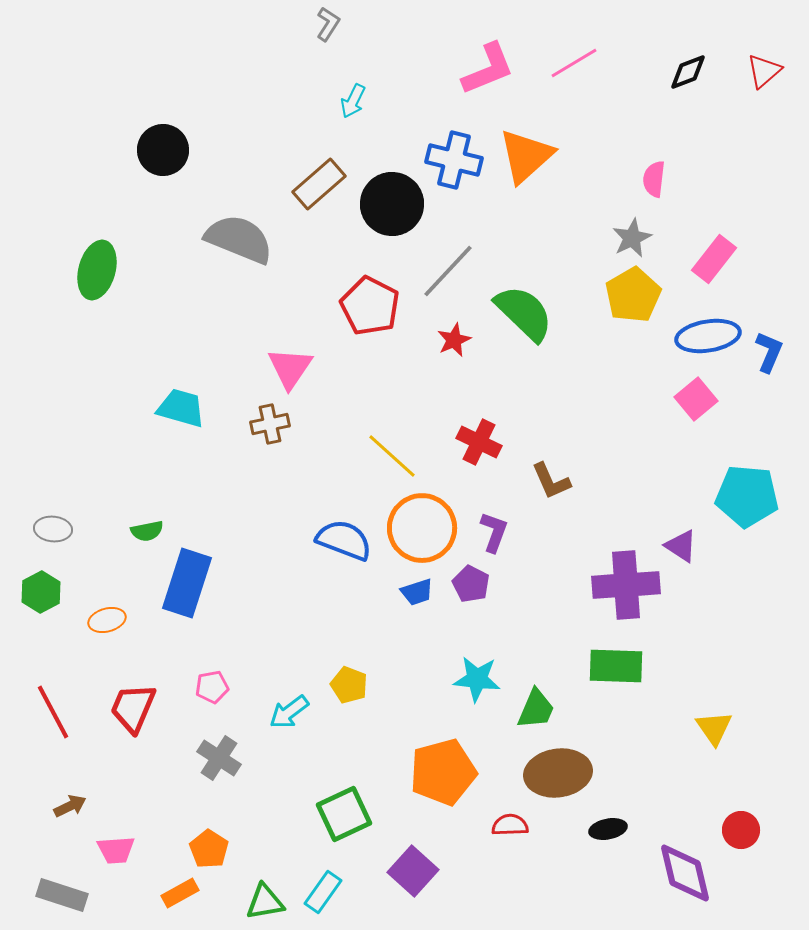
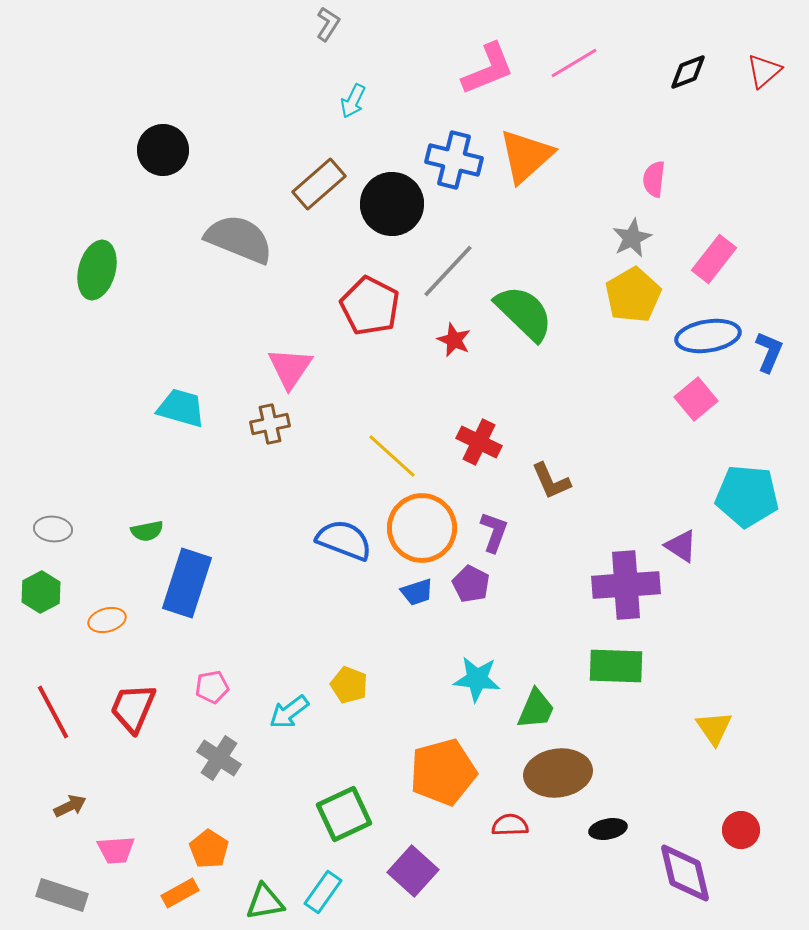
red star at (454, 340): rotated 24 degrees counterclockwise
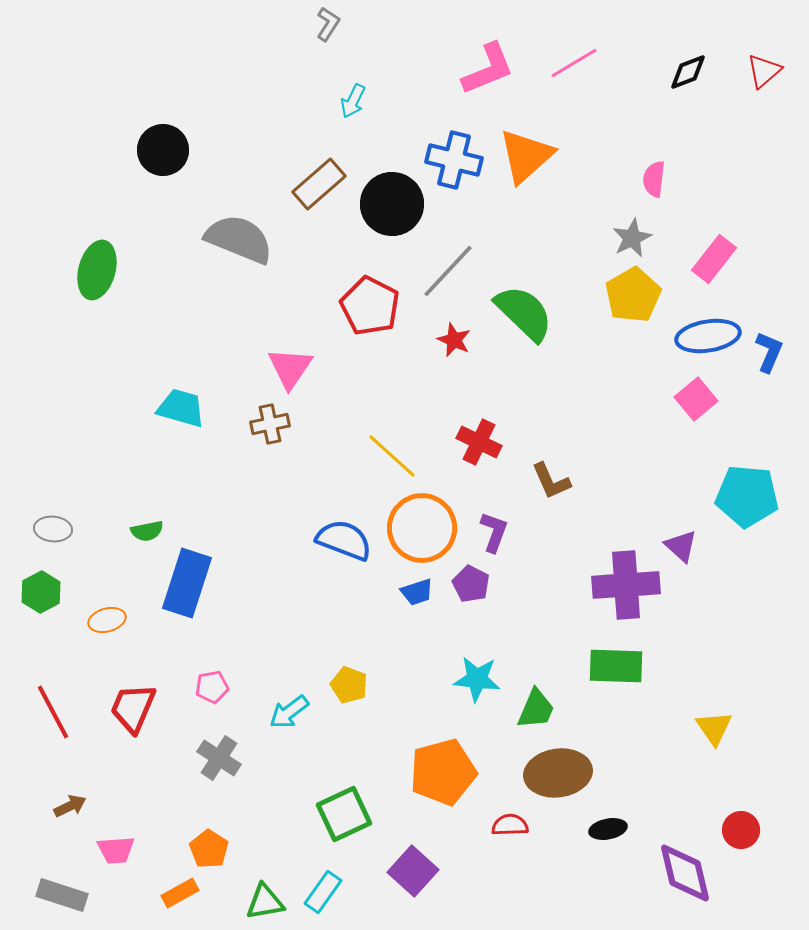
purple triangle at (681, 546): rotated 9 degrees clockwise
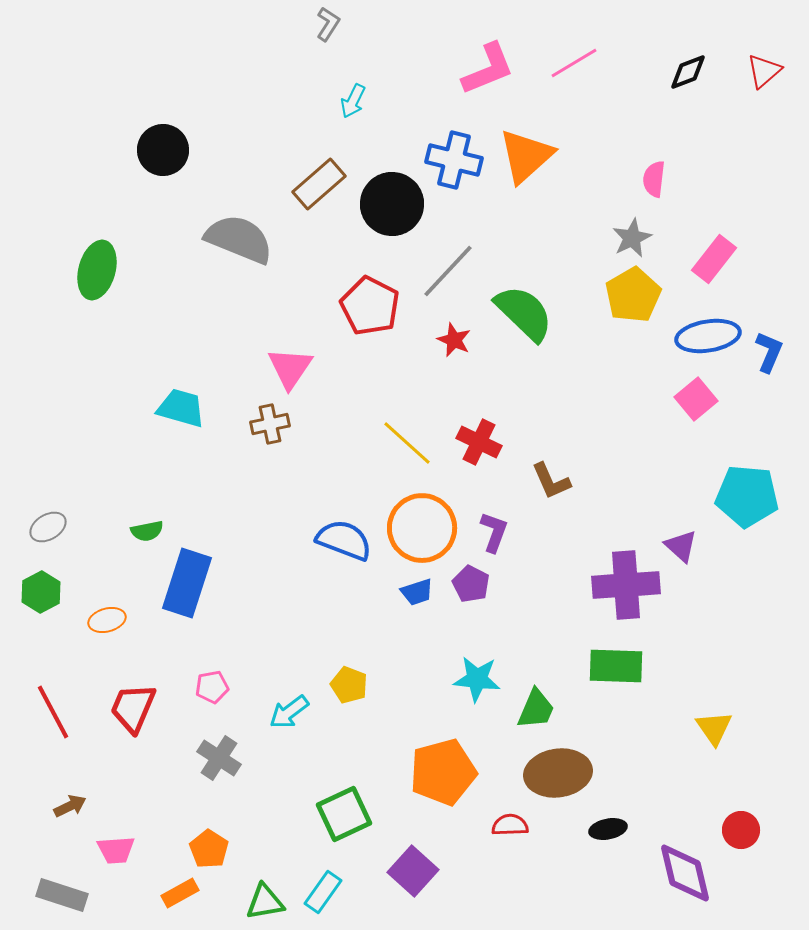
yellow line at (392, 456): moved 15 px right, 13 px up
gray ellipse at (53, 529): moved 5 px left, 2 px up; rotated 36 degrees counterclockwise
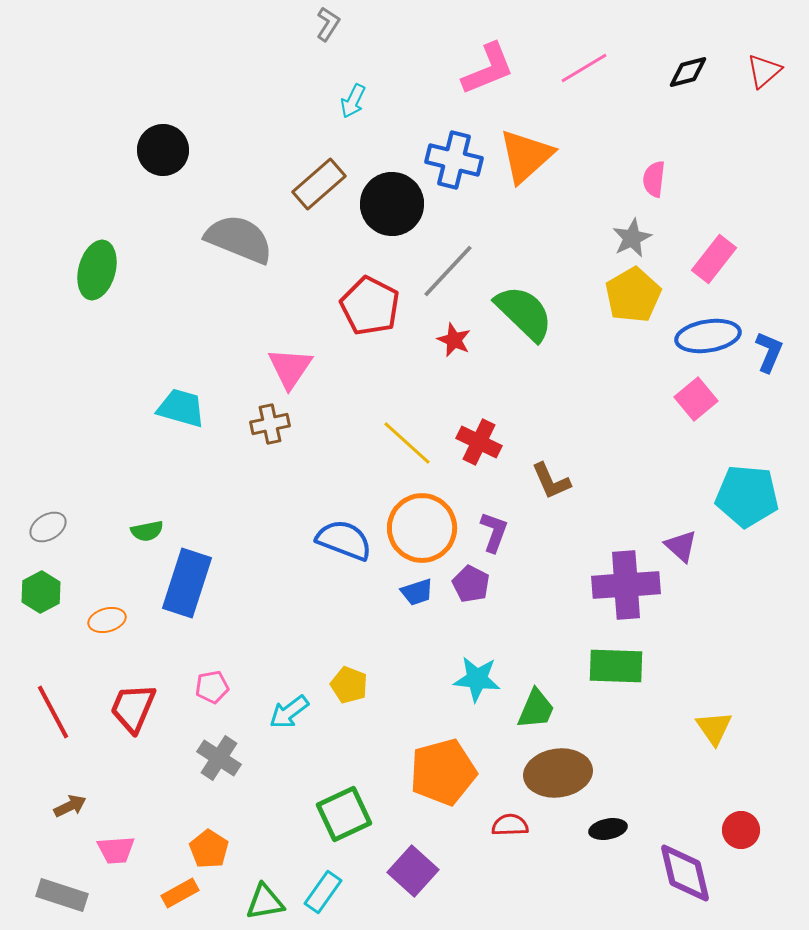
pink line at (574, 63): moved 10 px right, 5 px down
black diamond at (688, 72): rotated 6 degrees clockwise
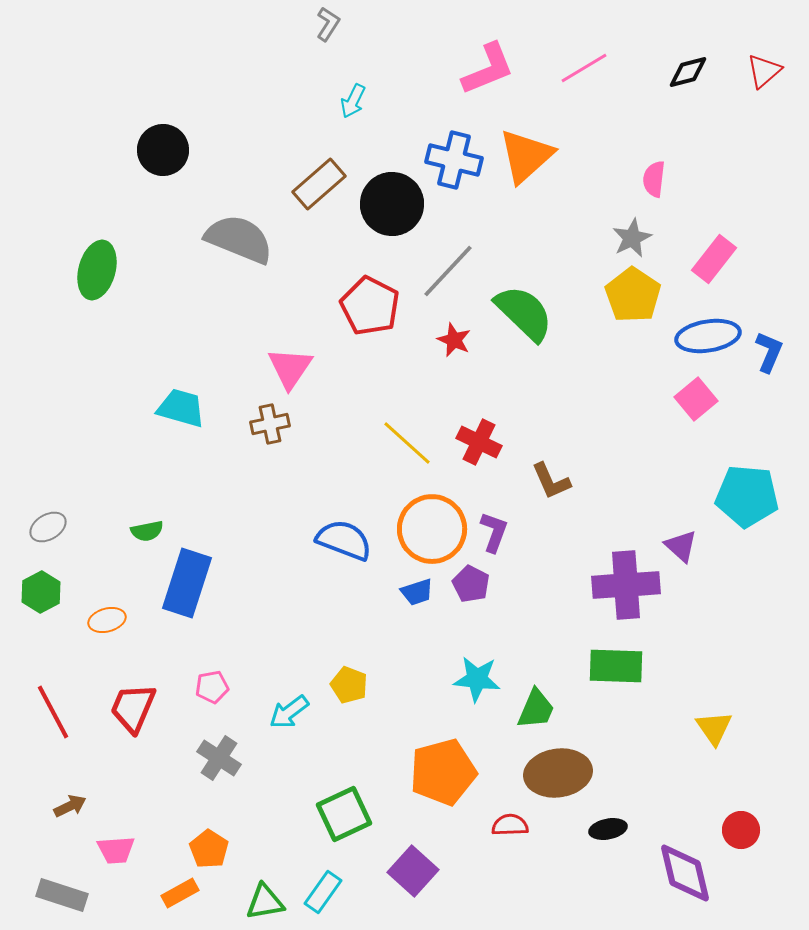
yellow pentagon at (633, 295): rotated 8 degrees counterclockwise
orange circle at (422, 528): moved 10 px right, 1 px down
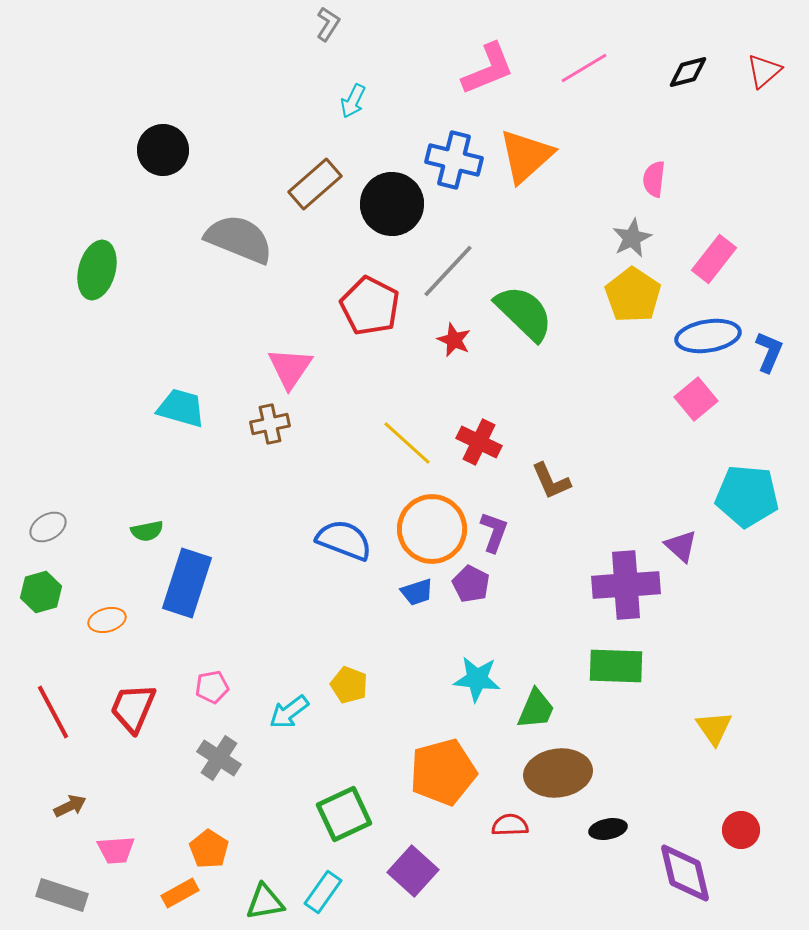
brown rectangle at (319, 184): moved 4 px left
green hexagon at (41, 592): rotated 12 degrees clockwise
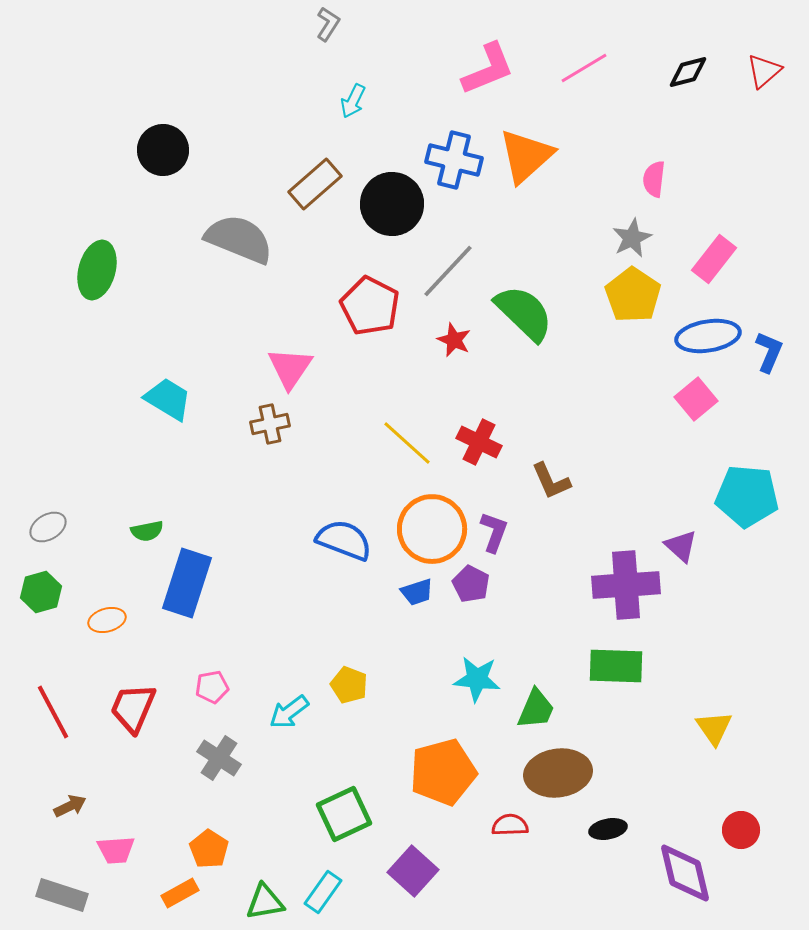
cyan trapezoid at (181, 408): moved 13 px left, 9 px up; rotated 15 degrees clockwise
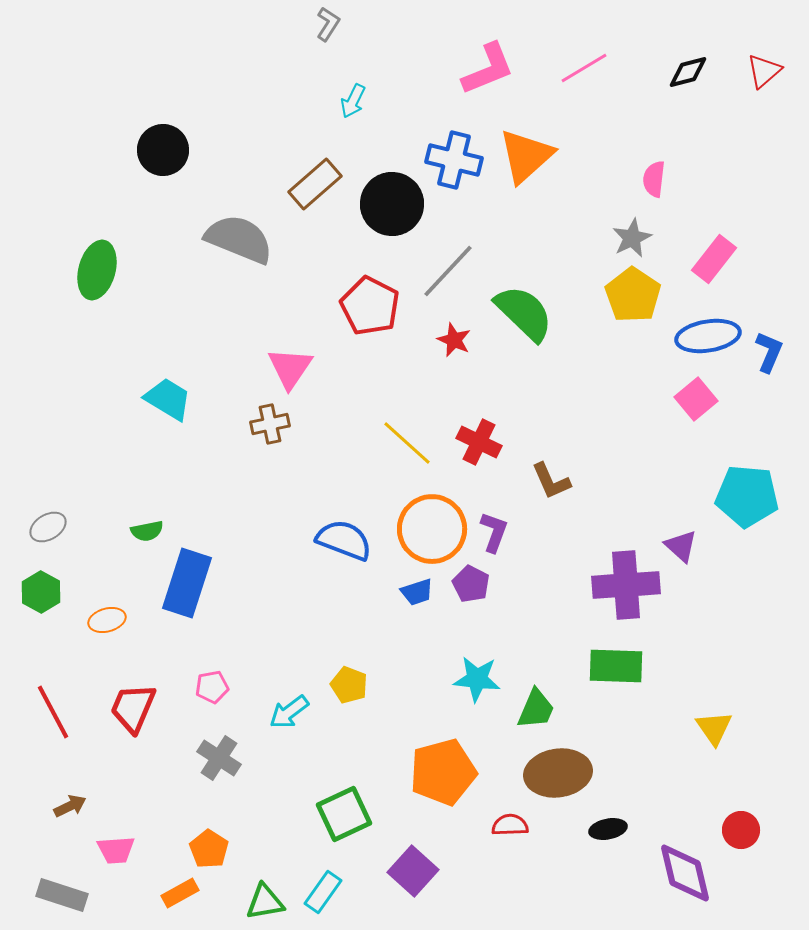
green hexagon at (41, 592): rotated 15 degrees counterclockwise
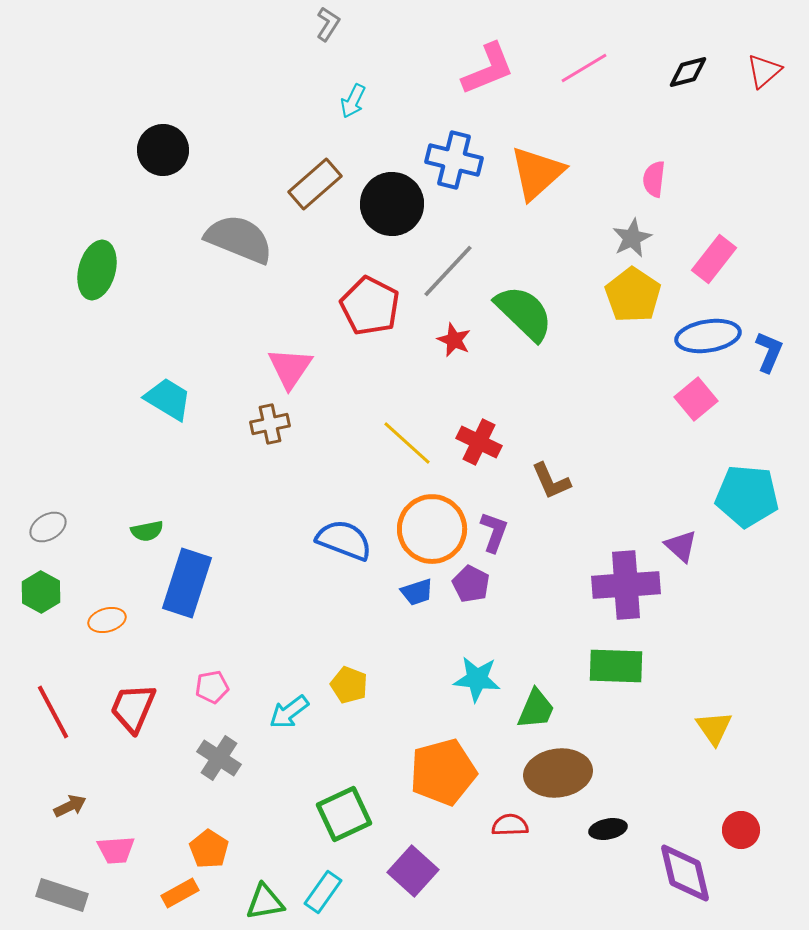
orange triangle at (526, 156): moved 11 px right, 17 px down
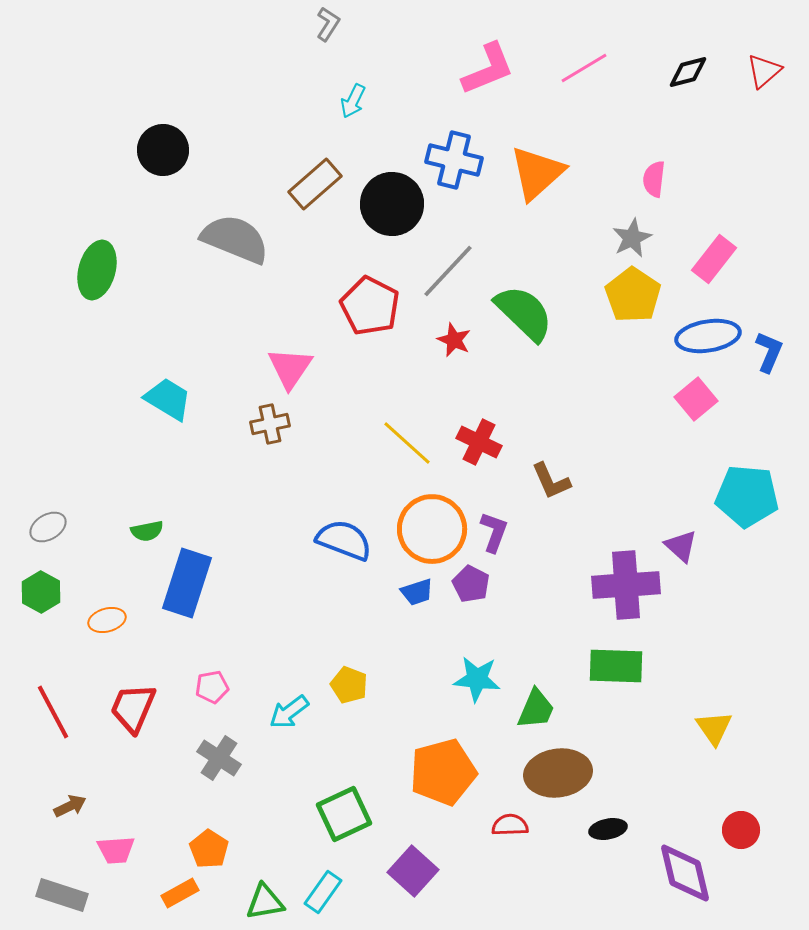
gray semicircle at (239, 239): moved 4 px left
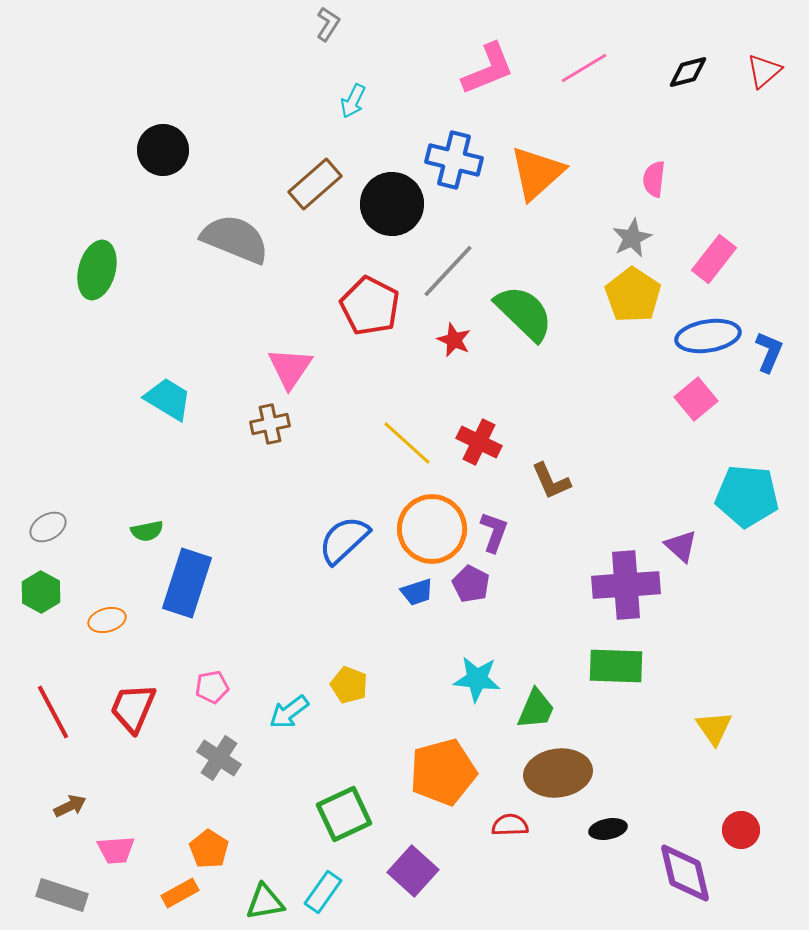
blue semicircle at (344, 540): rotated 64 degrees counterclockwise
